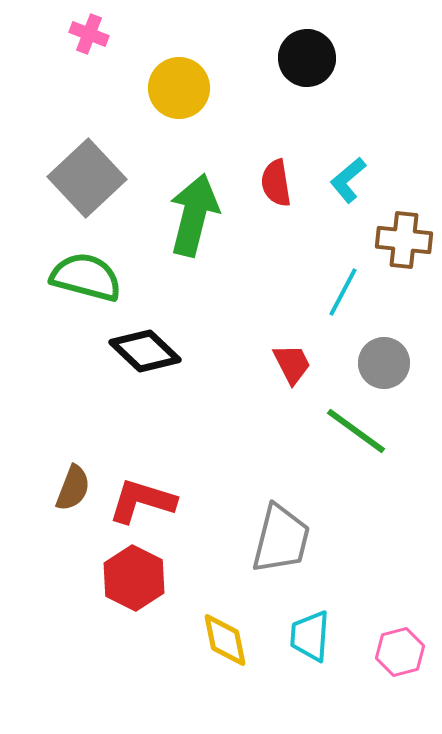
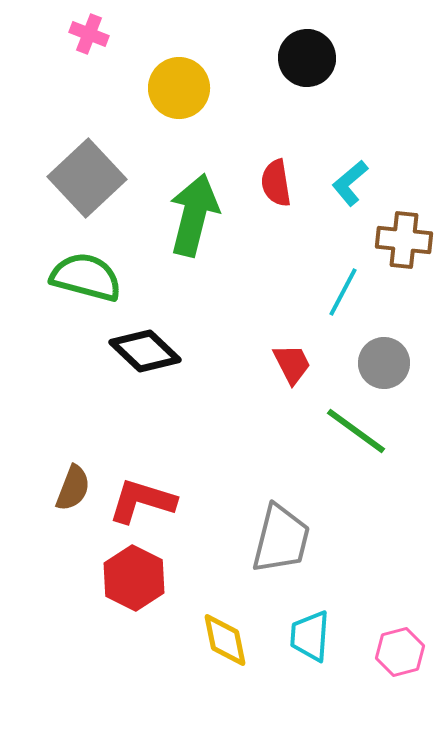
cyan L-shape: moved 2 px right, 3 px down
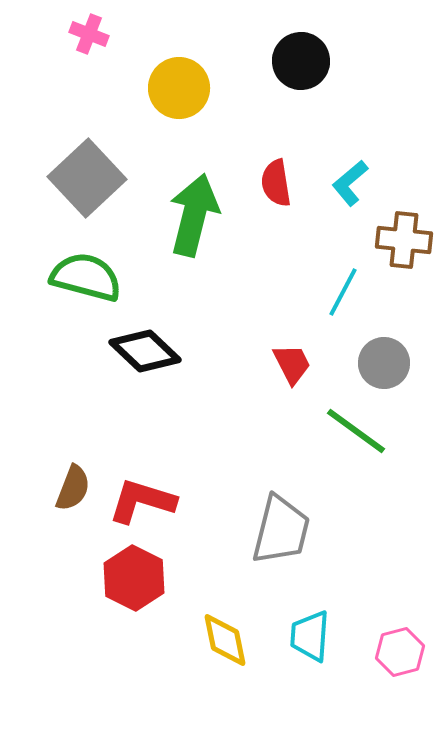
black circle: moved 6 px left, 3 px down
gray trapezoid: moved 9 px up
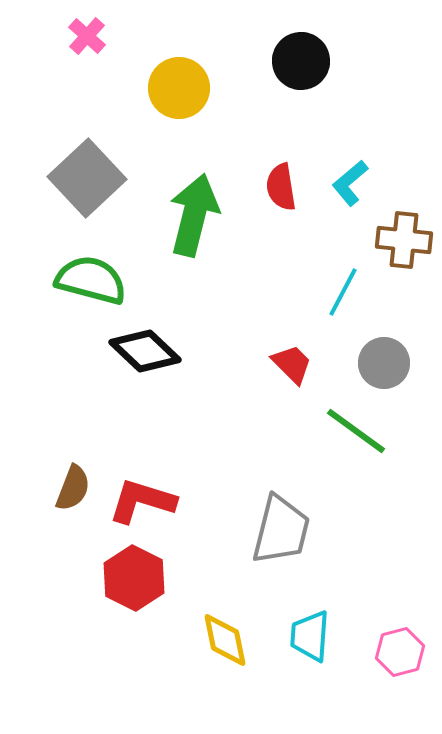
pink cross: moved 2 px left, 2 px down; rotated 21 degrees clockwise
red semicircle: moved 5 px right, 4 px down
green semicircle: moved 5 px right, 3 px down
red trapezoid: rotated 18 degrees counterclockwise
